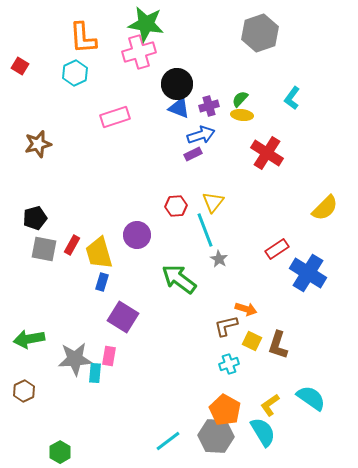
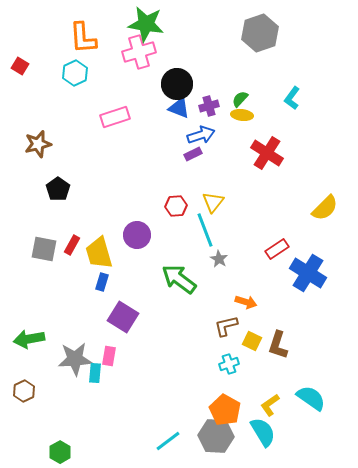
black pentagon at (35, 218): moved 23 px right, 29 px up; rotated 20 degrees counterclockwise
orange arrow at (246, 309): moved 7 px up
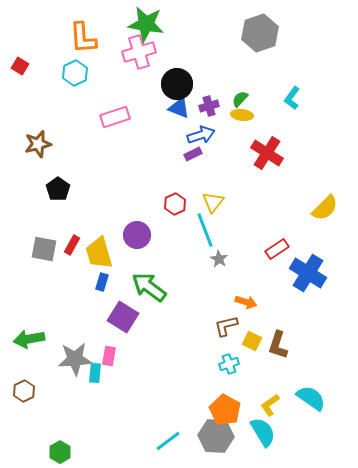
red hexagon at (176, 206): moved 1 px left, 2 px up; rotated 20 degrees counterclockwise
green arrow at (179, 279): moved 30 px left, 8 px down
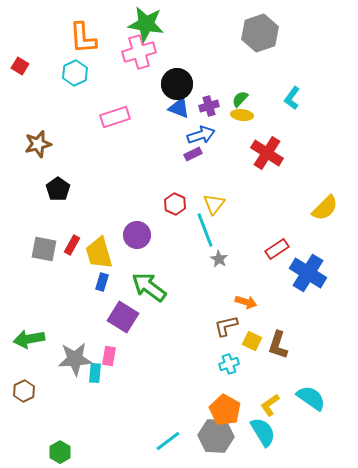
yellow triangle at (213, 202): moved 1 px right, 2 px down
red hexagon at (175, 204): rotated 10 degrees counterclockwise
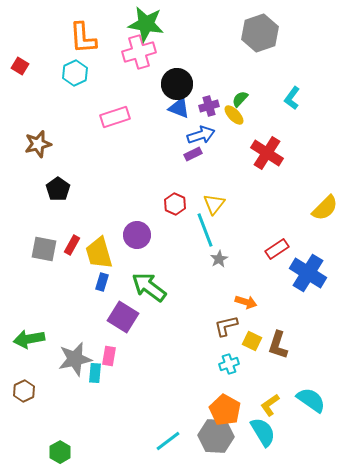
yellow ellipse at (242, 115): moved 8 px left; rotated 40 degrees clockwise
gray star at (219, 259): rotated 12 degrees clockwise
gray star at (75, 359): rotated 8 degrees counterclockwise
cyan semicircle at (311, 398): moved 2 px down
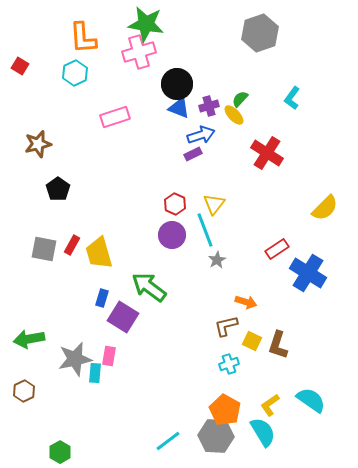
purple circle at (137, 235): moved 35 px right
gray star at (219, 259): moved 2 px left, 1 px down
blue rectangle at (102, 282): moved 16 px down
